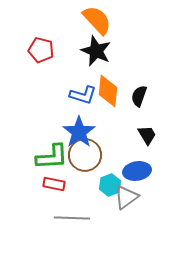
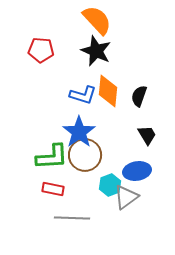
red pentagon: rotated 10 degrees counterclockwise
red rectangle: moved 1 px left, 5 px down
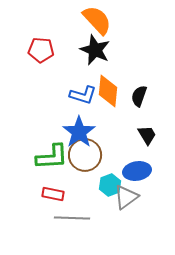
black star: moved 1 px left, 1 px up
red rectangle: moved 5 px down
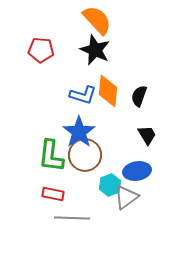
green L-shape: moved 1 px left, 1 px up; rotated 100 degrees clockwise
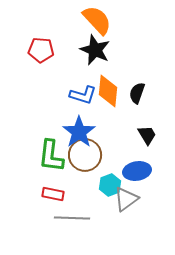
black semicircle: moved 2 px left, 3 px up
gray triangle: moved 2 px down
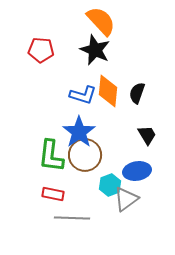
orange semicircle: moved 4 px right, 1 px down
